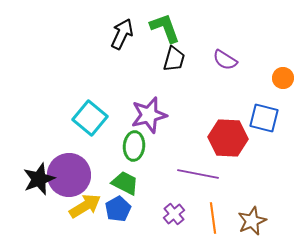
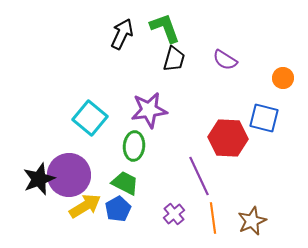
purple star: moved 5 px up; rotated 6 degrees clockwise
purple line: moved 1 px right, 2 px down; rotated 54 degrees clockwise
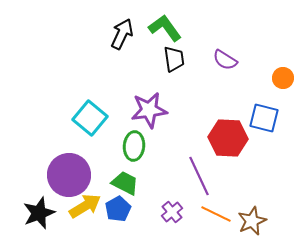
green L-shape: rotated 16 degrees counterclockwise
black trapezoid: rotated 24 degrees counterclockwise
black star: moved 34 px down
purple cross: moved 2 px left, 2 px up
orange line: moved 3 px right, 4 px up; rotated 56 degrees counterclockwise
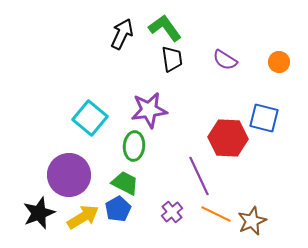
black trapezoid: moved 2 px left
orange circle: moved 4 px left, 16 px up
yellow arrow: moved 2 px left, 11 px down
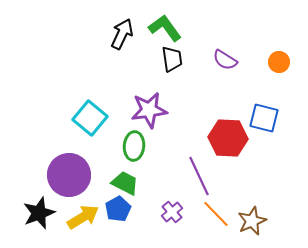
orange line: rotated 20 degrees clockwise
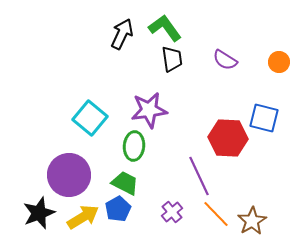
brown star: rotated 8 degrees counterclockwise
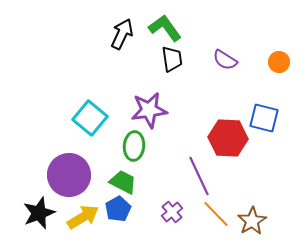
green trapezoid: moved 2 px left, 1 px up
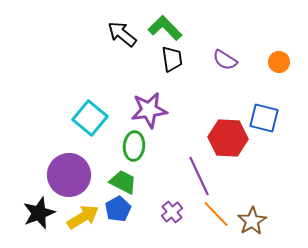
green L-shape: rotated 8 degrees counterclockwise
black arrow: rotated 76 degrees counterclockwise
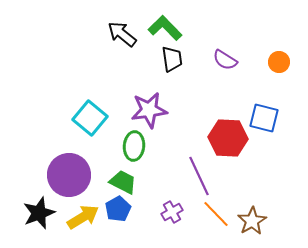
purple cross: rotated 10 degrees clockwise
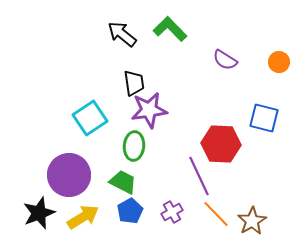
green L-shape: moved 5 px right, 1 px down
black trapezoid: moved 38 px left, 24 px down
cyan square: rotated 16 degrees clockwise
red hexagon: moved 7 px left, 6 px down
blue pentagon: moved 12 px right, 2 px down
